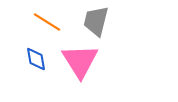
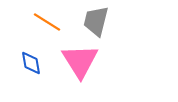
blue diamond: moved 5 px left, 4 px down
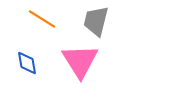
orange line: moved 5 px left, 3 px up
blue diamond: moved 4 px left
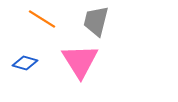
blue diamond: moved 2 px left; rotated 65 degrees counterclockwise
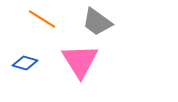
gray trapezoid: moved 1 px right, 1 px down; rotated 68 degrees counterclockwise
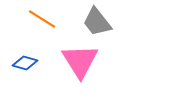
gray trapezoid: rotated 16 degrees clockwise
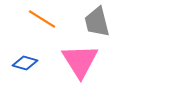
gray trapezoid: rotated 24 degrees clockwise
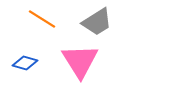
gray trapezoid: rotated 108 degrees counterclockwise
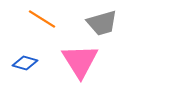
gray trapezoid: moved 5 px right, 1 px down; rotated 16 degrees clockwise
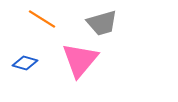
pink triangle: moved 1 px up; rotated 12 degrees clockwise
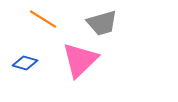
orange line: moved 1 px right
pink triangle: rotated 6 degrees clockwise
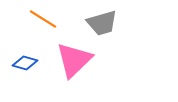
pink triangle: moved 6 px left
